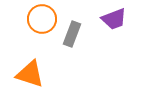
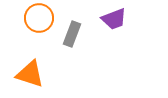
orange circle: moved 3 px left, 1 px up
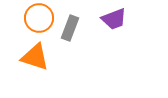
gray rectangle: moved 2 px left, 6 px up
orange triangle: moved 5 px right, 17 px up
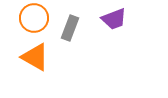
orange circle: moved 5 px left
orange triangle: rotated 12 degrees clockwise
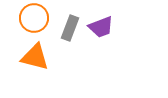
purple trapezoid: moved 13 px left, 8 px down
orange triangle: rotated 16 degrees counterclockwise
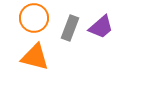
purple trapezoid: rotated 20 degrees counterclockwise
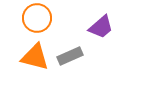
orange circle: moved 3 px right
gray rectangle: moved 28 px down; rotated 45 degrees clockwise
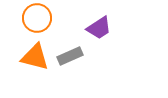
purple trapezoid: moved 2 px left, 1 px down; rotated 8 degrees clockwise
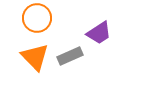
purple trapezoid: moved 5 px down
orange triangle: rotated 32 degrees clockwise
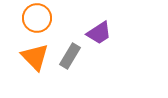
gray rectangle: rotated 35 degrees counterclockwise
